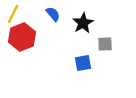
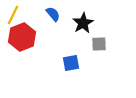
yellow line: moved 1 px down
gray square: moved 6 px left
blue square: moved 12 px left
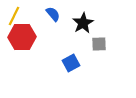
yellow line: moved 1 px right, 1 px down
red hexagon: rotated 20 degrees clockwise
blue square: rotated 18 degrees counterclockwise
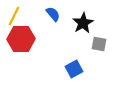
red hexagon: moved 1 px left, 2 px down
gray square: rotated 14 degrees clockwise
blue square: moved 3 px right, 6 px down
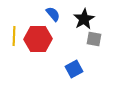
yellow line: moved 20 px down; rotated 24 degrees counterclockwise
black star: moved 1 px right, 4 px up
red hexagon: moved 17 px right
gray square: moved 5 px left, 5 px up
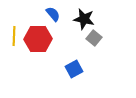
black star: rotated 30 degrees counterclockwise
gray square: moved 1 px up; rotated 28 degrees clockwise
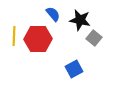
black star: moved 4 px left, 1 px down
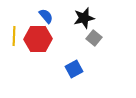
blue semicircle: moved 7 px left, 2 px down
black star: moved 4 px right, 2 px up; rotated 25 degrees counterclockwise
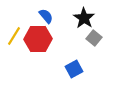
black star: rotated 25 degrees counterclockwise
yellow line: rotated 30 degrees clockwise
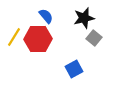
black star: rotated 25 degrees clockwise
yellow line: moved 1 px down
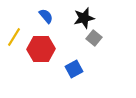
red hexagon: moved 3 px right, 10 px down
